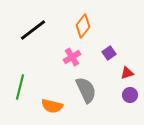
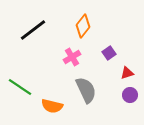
green line: rotated 70 degrees counterclockwise
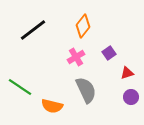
pink cross: moved 4 px right
purple circle: moved 1 px right, 2 px down
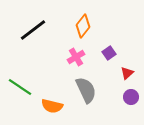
red triangle: rotated 24 degrees counterclockwise
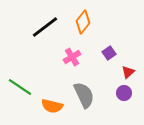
orange diamond: moved 4 px up
black line: moved 12 px right, 3 px up
pink cross: moved 4 px left
red triangle: moved 1 px right, 1 px up
gray semicircle: moved 2 px left, 5 px down
purple circle: moved 7 px left, 4 px up
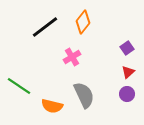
purple square: moved 18 px right, 5 px up
green line: moved 1 px left, 1 px up
purple circle: moved 3 px right, 1 px down
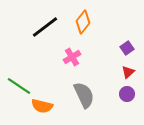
orange semicircle: moved 10 px left
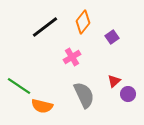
purple square: moved 15 px left, 11 px up
red triangle: moved 14 px left, 9 px down
purple circle: moved 1 px right
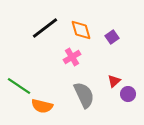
orange diamond: moved 2 px left, 8 px down; rotated 55 degrees counterclockwise
black line: moved 1 px down
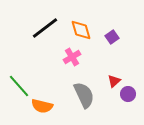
green line: rotated 15 degrees clockwise
